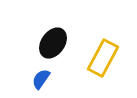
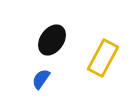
black ellipse: moved 1 px left, 3 px up
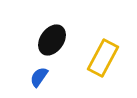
blue semicircle: moved 2 px left, 2 px up
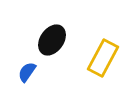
blue semicircle: moved 12 px left, 5 px up
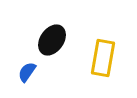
yellow rectangle: rotated 18 degrees counterclockwise
